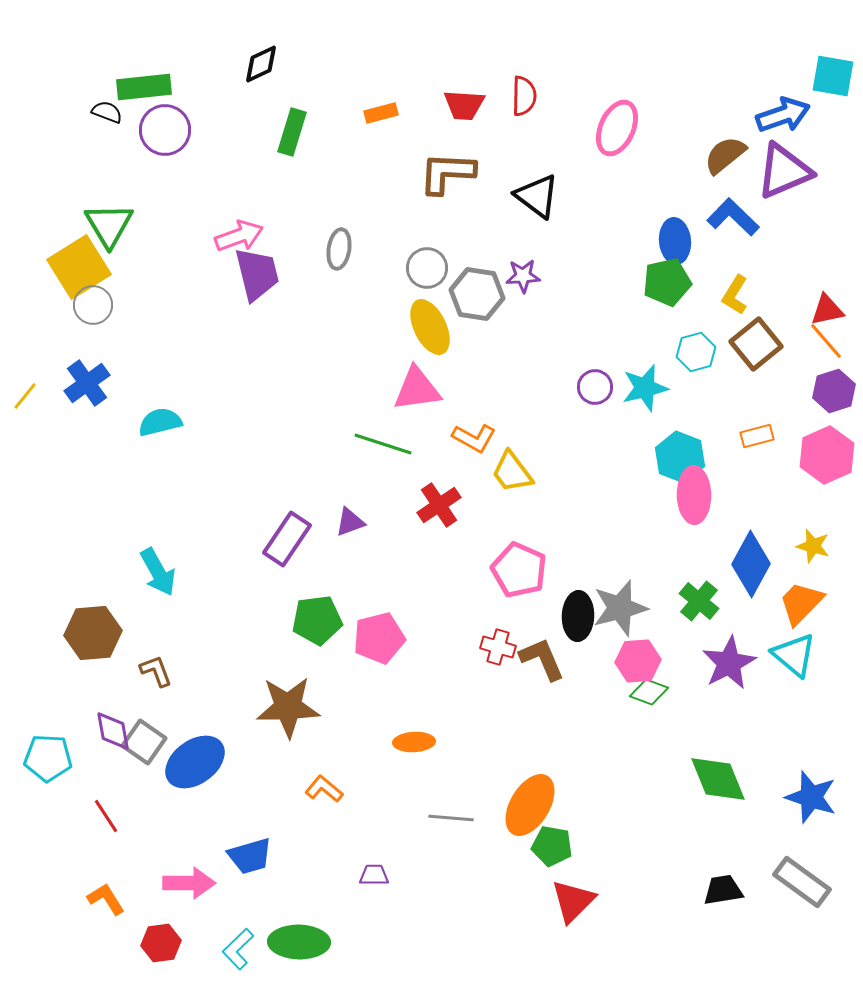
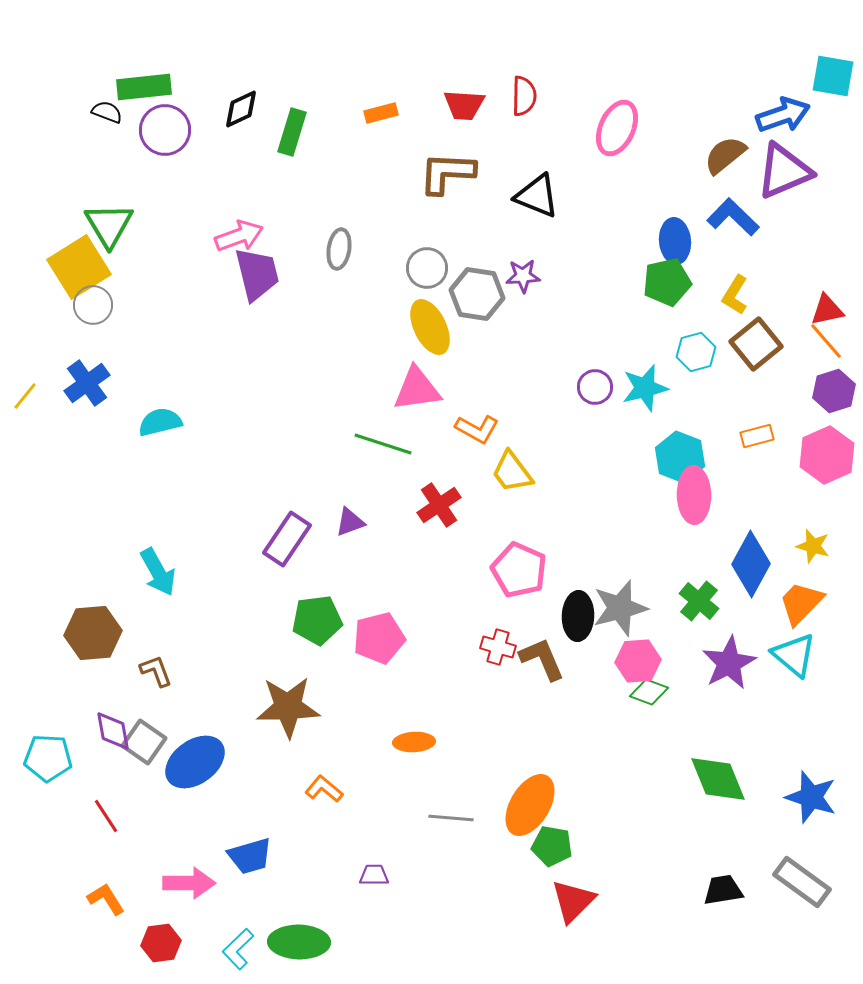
black diamond at (261, 64): moved 20 px left, 45 px down
black triangle at (537, 196): rotated 15 degrees counterclockwise
orange L-shape at (474, 438): moved 3 px right, 9 px up
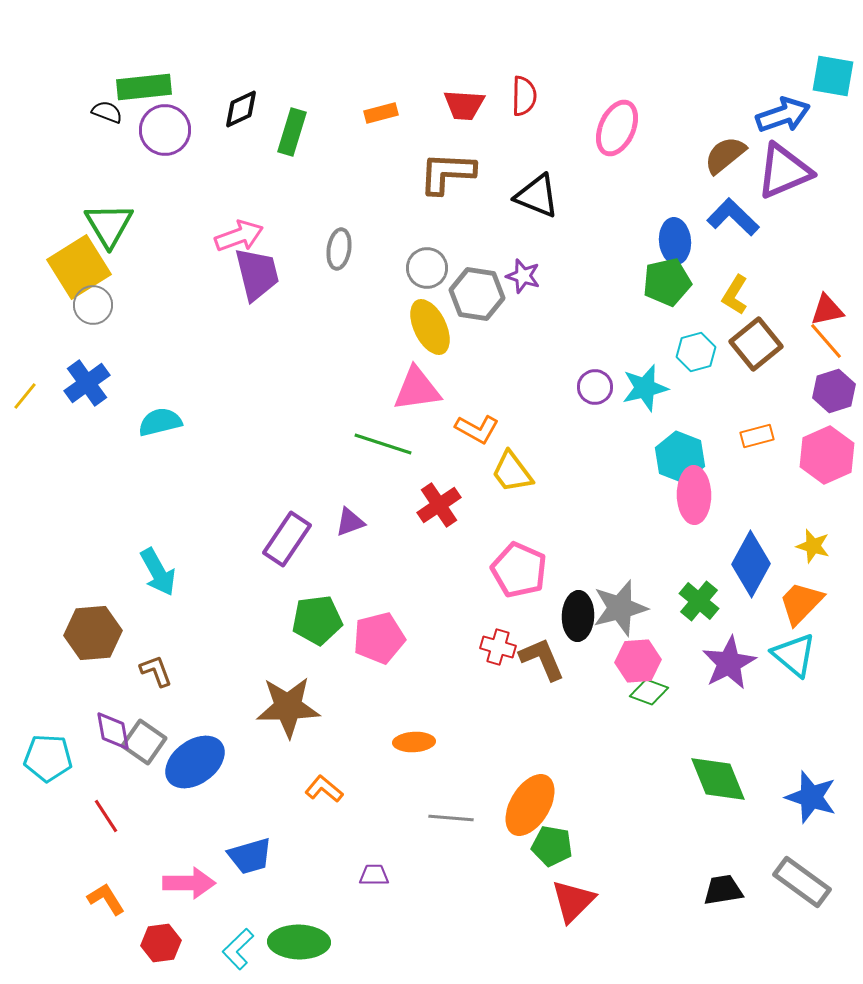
purple star at (523, 276): rotated 20 degrees clockwise
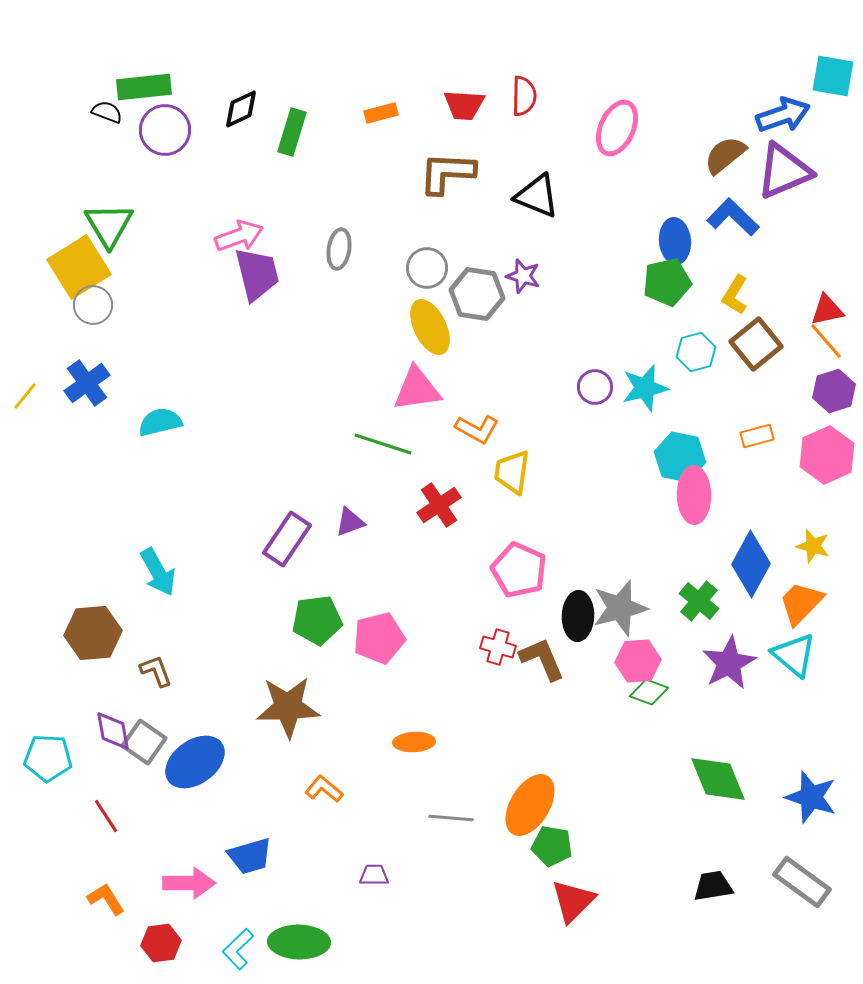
cyan hexagon at (680, 457): rotated 9 degrees counterclockwise
yellow trapezoid at (512, 472): rotated 45 degrees clockwise
black trapezoid at (723, 890): moved 10 px left, 4 px up
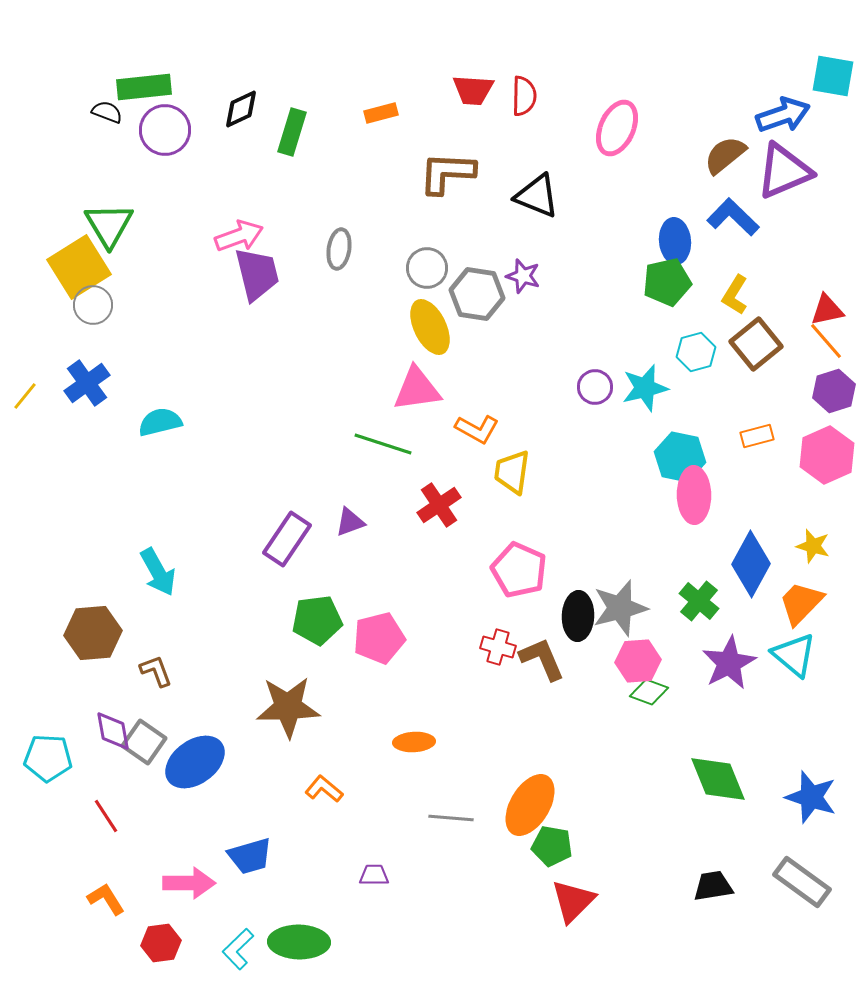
red trapezoid at (464, 105): moved 9 px right, 15 px up
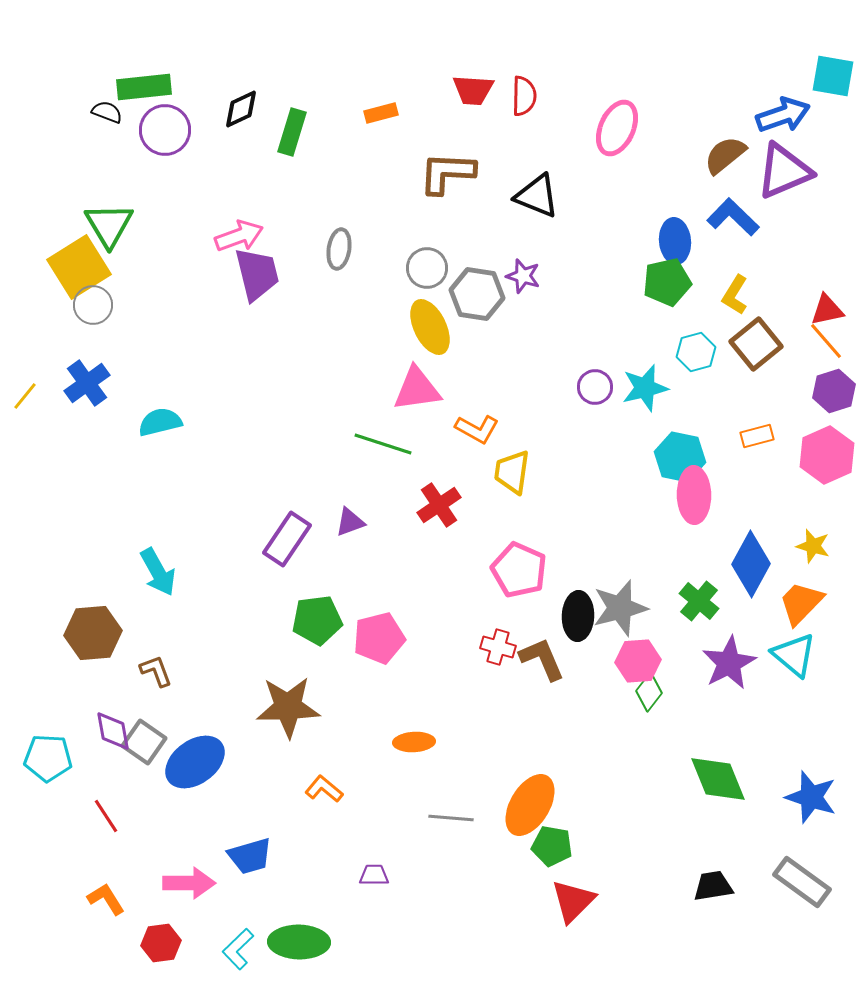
green diamond at (649, 692): rotated 72 degrees counterclockwise
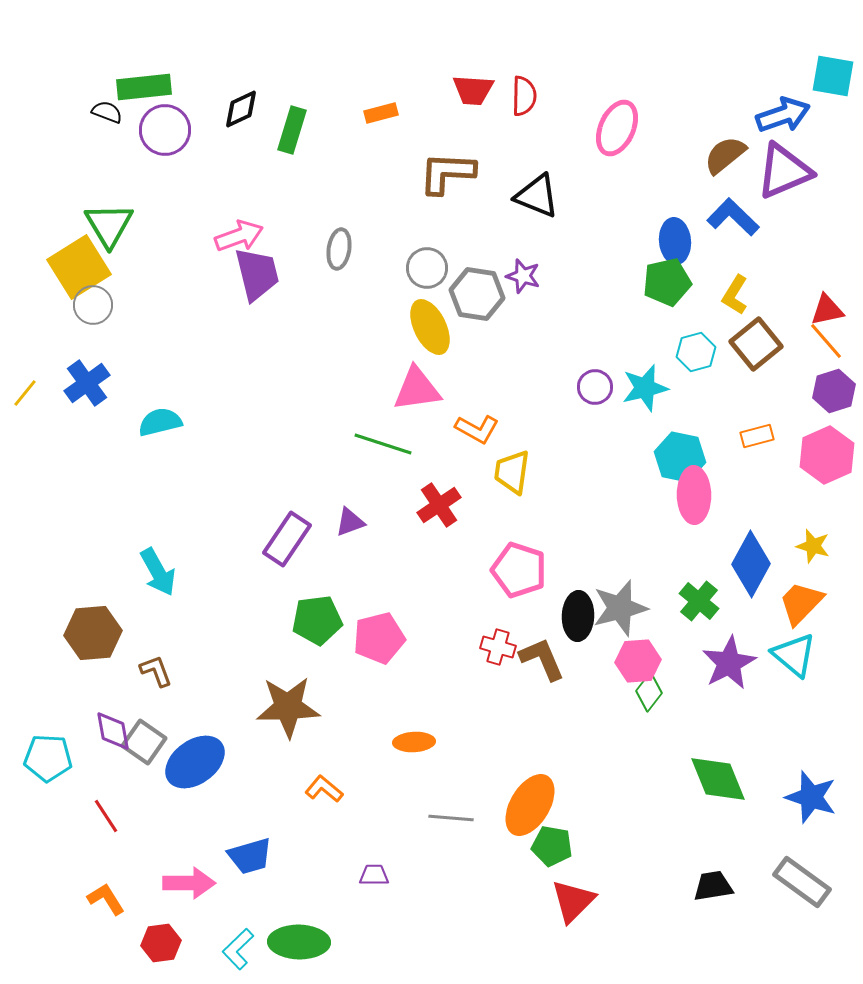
green rectangle at (292, 132): moved 2 px up
yellow line at (25, 396): moved 3 px up
pink pentagon at (519, 570): rotated 6 degrees counterclockwise
